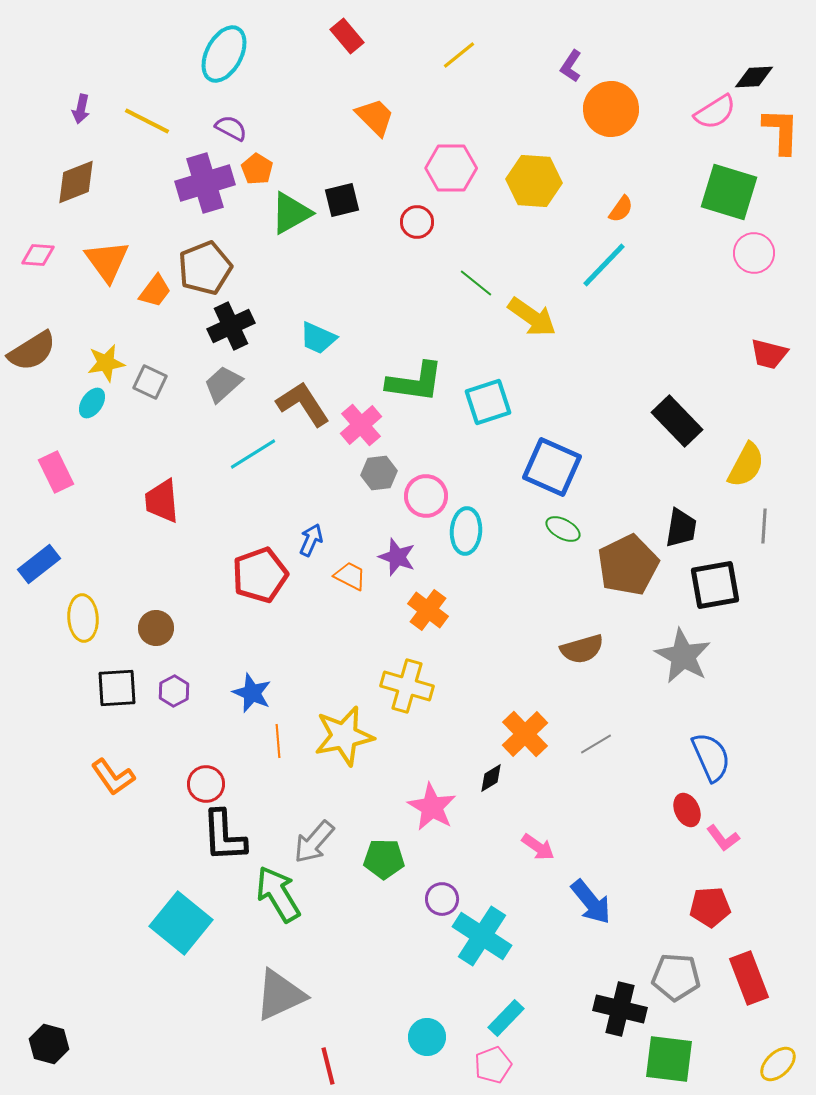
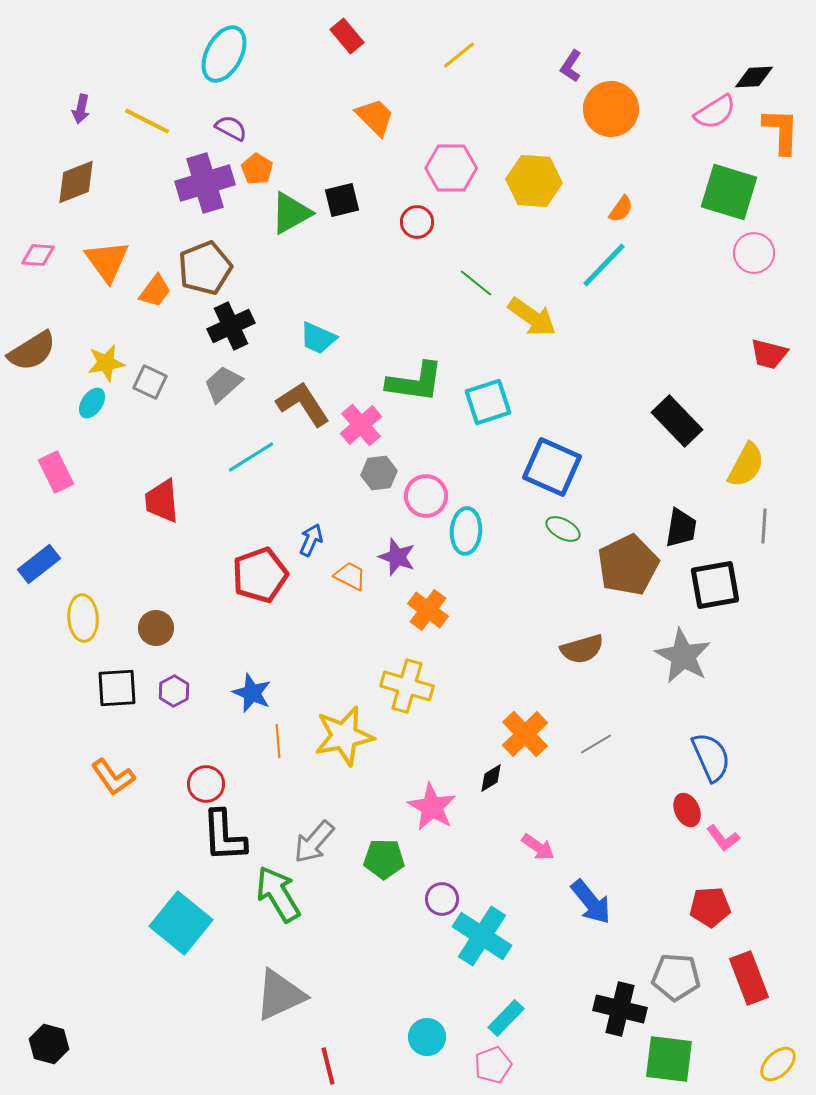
cyan line at (253, 454): moved 2 px left, 3 px down
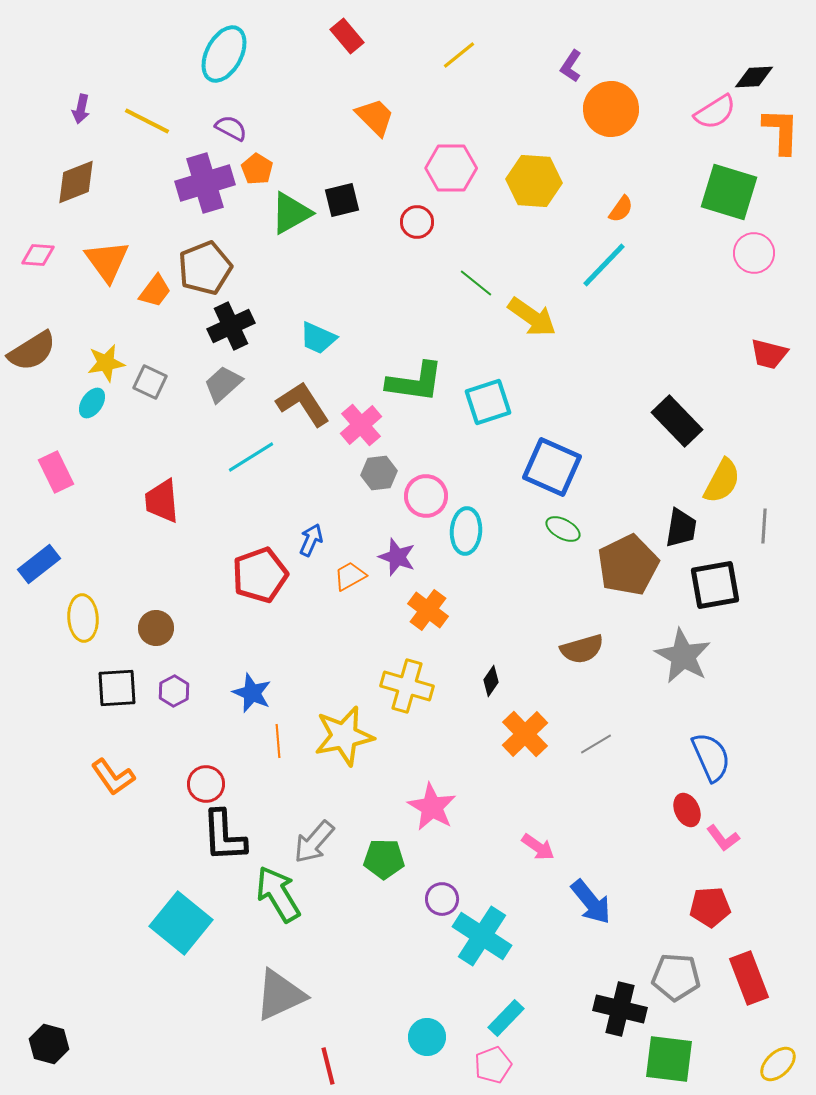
yellow semicircle at (746, 465): moved 24 px left, 16 px down
orange trapezoid at (350, 576): rotated 56 degrees counterclockwise
black diamond at (491, 778): moved 97 px up; rotated 24 degrees counterclockwise
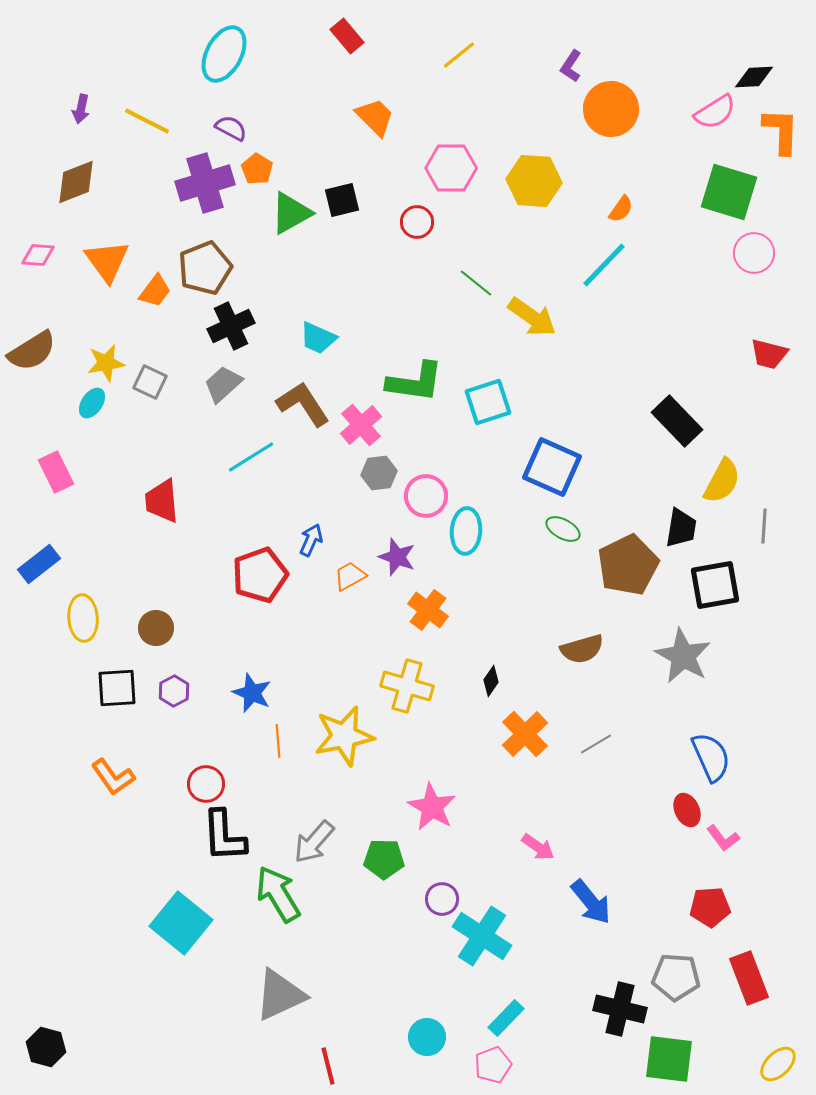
black hexagon at (49, 1044): moved 3 px left, 3 px down
